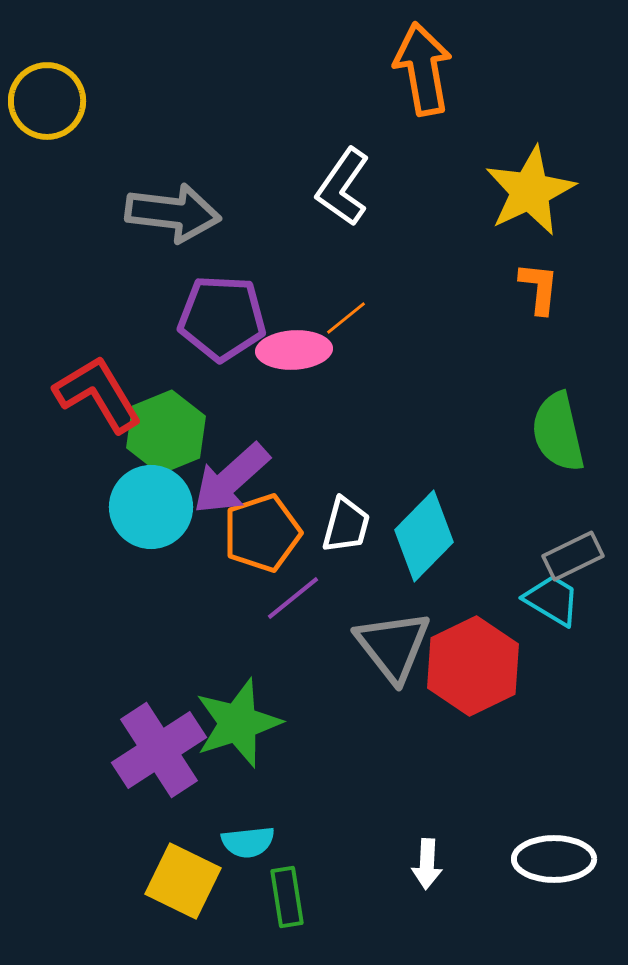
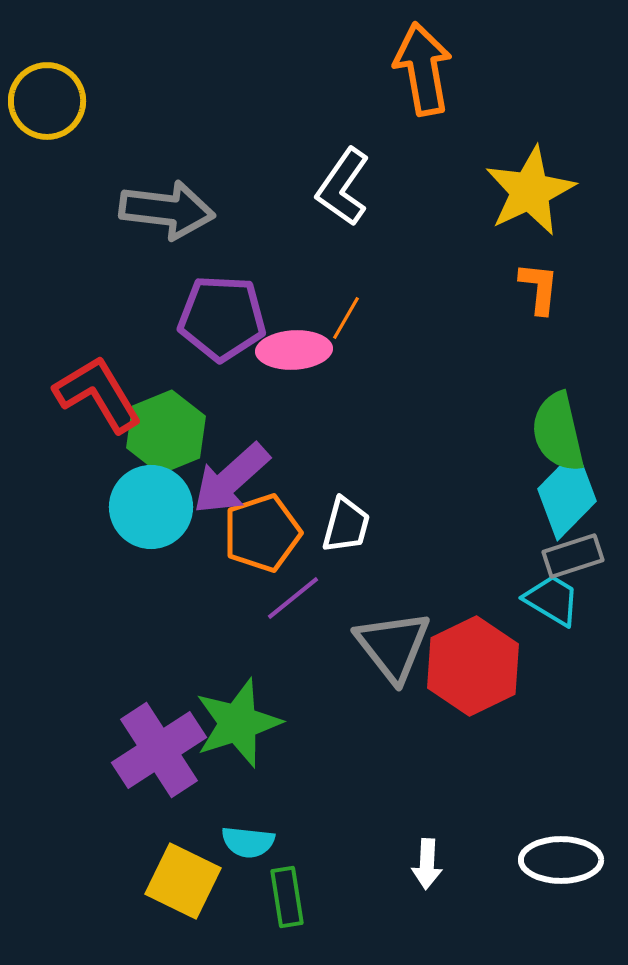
gray arrow: moved 6 px left, 3 px up
orange line: rotated 21 degrees counterclockwise
cyan diamond: moved 143 px right, 41 px up
gray rectangle: rotated 8 degrees clockwise
cyan semicircle: rotated 12 degrees clockwise
white ellipse: moved 7 px right, 1 px down
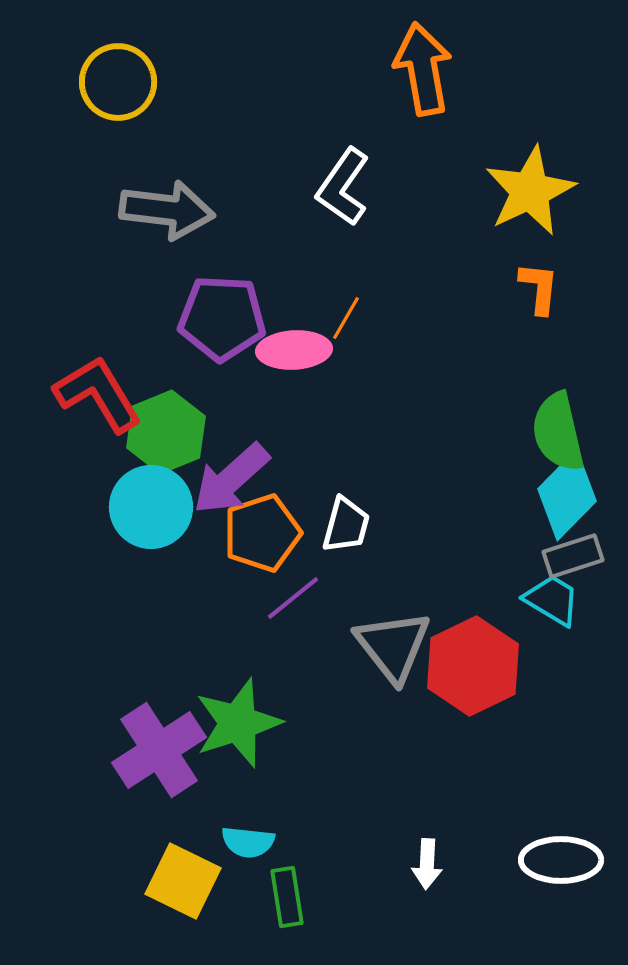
yellow circle: moved 71 px right, 19 px up
